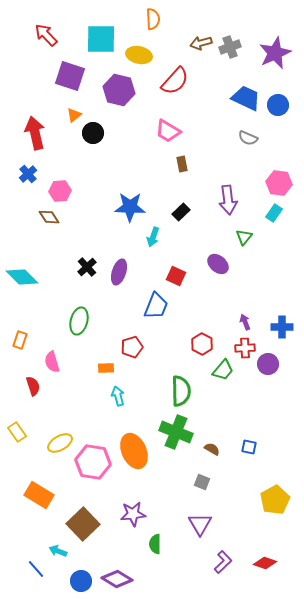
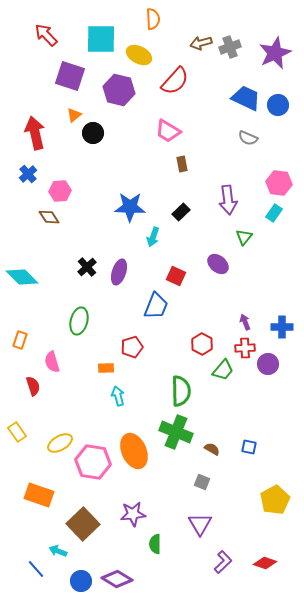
yellow ellipse at (139, 55): rotated 15 degrees clockwise
orange rectangle at (39, 495): rotated 12 degrees counterclockwise
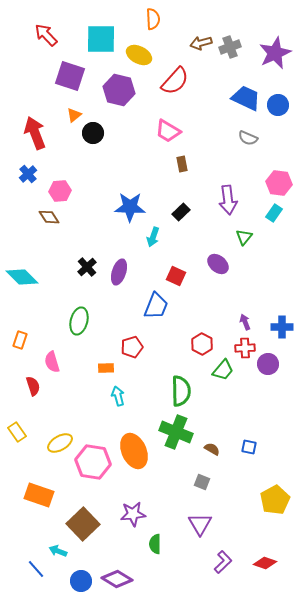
red arrow at (35, 133): rotated 8 degrees counterclockwise
